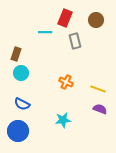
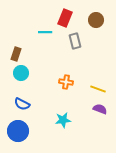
orange cross: rotated 16 degrees counterclockwise
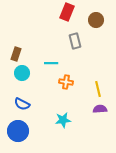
red rectangle: moved 2 px right, 6 px up
cyan line: moved 6 px right, 31 px down
cyan circle: moved 1 px right
yellow line: rotated 56 degrees clockwise
purple semicircle: rotated 24 degrees counterclockwise
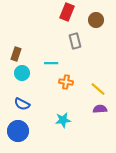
yellow line: rotated 35 degrees counterclockwise
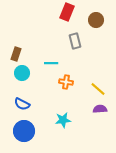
blue circle: moved 6 px right
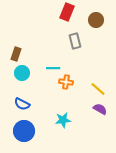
cyan line: moved 2 px right, 5 px down
purple semicircle: rotated 32 degrees clockwise
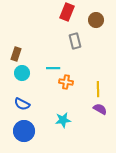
yellow line: rotated 49 degrees clockwise
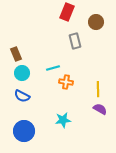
brown circle: moved 2 px down
brown rectangle: rotated 40 degrees counterclockwise
cyan line: rotated 16 degrees counterclockwise
blue semicircle: moved 8 px up
